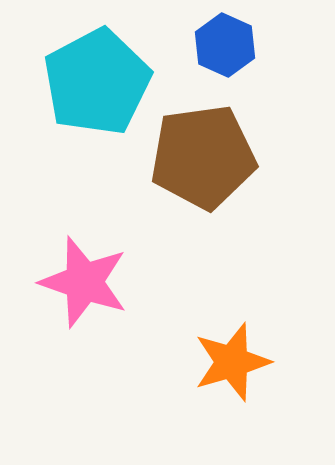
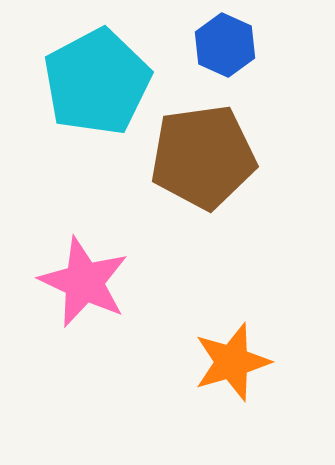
pink star: rotated 6 degrees clockwise
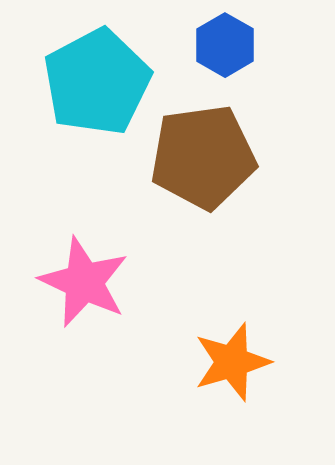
blue hexagon: rotated 6 degrees clockwise
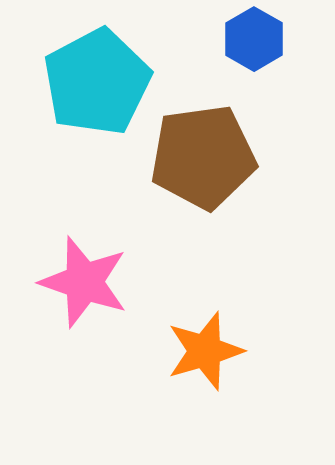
blue hexagon: moved 29 px right, 6 px up
pink star: rotated 6 degrees counterclockwise
orange star: moved 27 px left, 11 px up
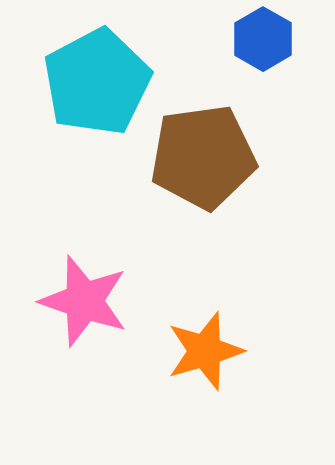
blue hexagon: moved 9 px right
pink star: moved 19 px down
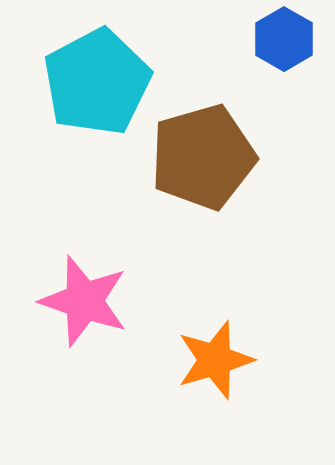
blue hexagon: moved 21 px right
brown pentagon: rotated 8 degrees counterclockwise
orange star: moved 10 px right, 9 px down
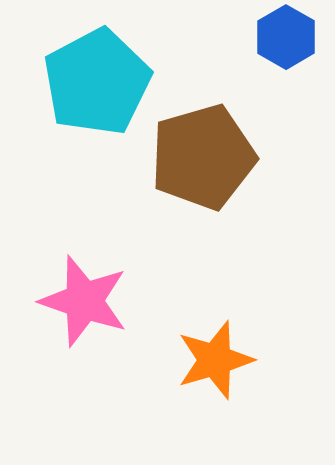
blue hexagon: moved 2 px right, 2 px up
